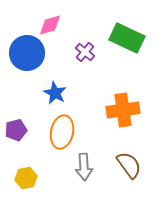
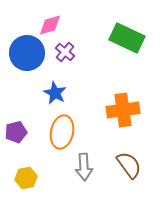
purple cross: moved 20 px left
purple pentagon: moved 2 px down
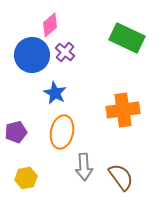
pink diamond: rotated 25 degrees counterclockwise
blue circle: moved 5 px right, 2 px down
brown semicircle: moved 8 px left, 12 px down
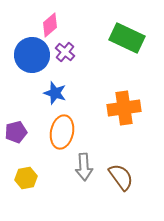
blue star: rotated 10 degrees counterclockwise
orange cross: moved 1 px right, 2 px up
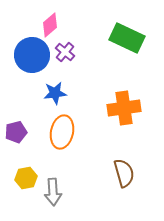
blue star: rotated 25 degrees counterclockwise
gray arrow: moved 31 px left, 25 px down
brown semicircle: moved 3 px right, 4 px up; rotated 20 degrees clockwise
